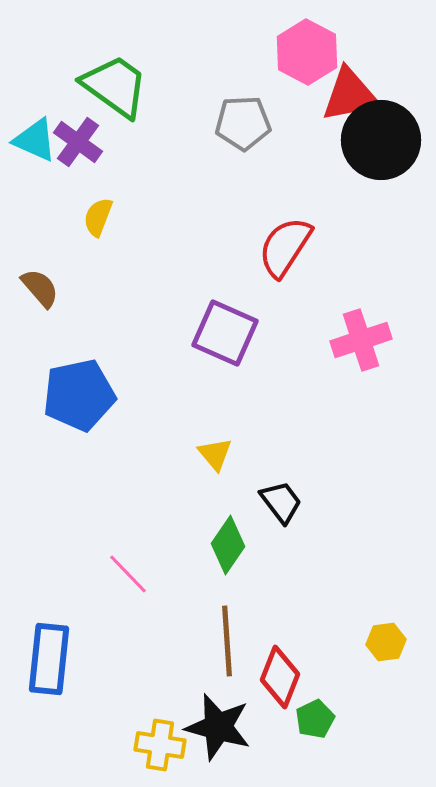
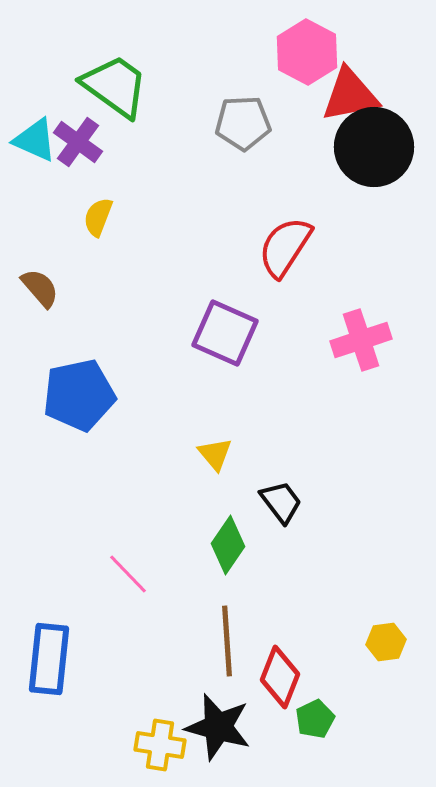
black circle: moved 7 px left, 7 px down
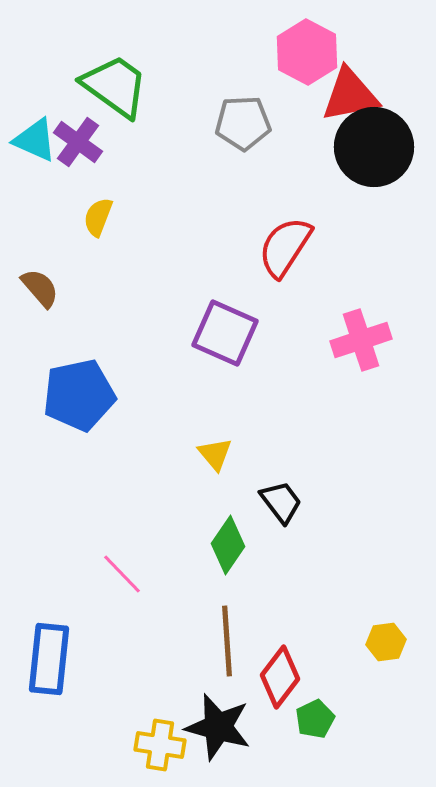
pink line: moved 6 px left
red diamond: rotated 16 degrees clockwise
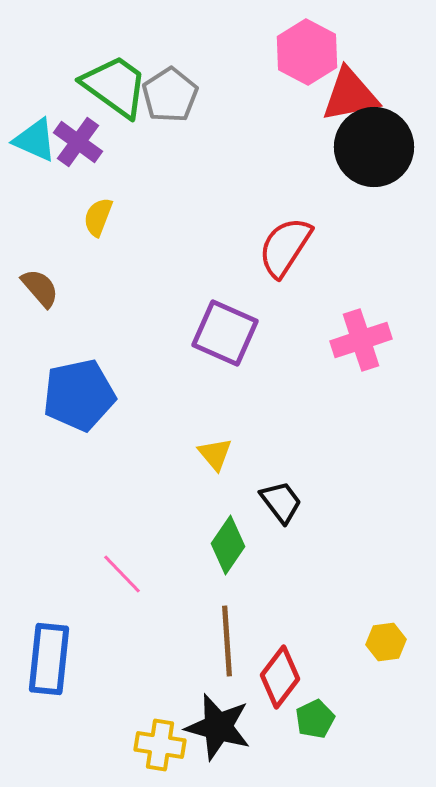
gray pentagon: moved 73 px left, 28 px up; rotated 30 degrees counterclockwise
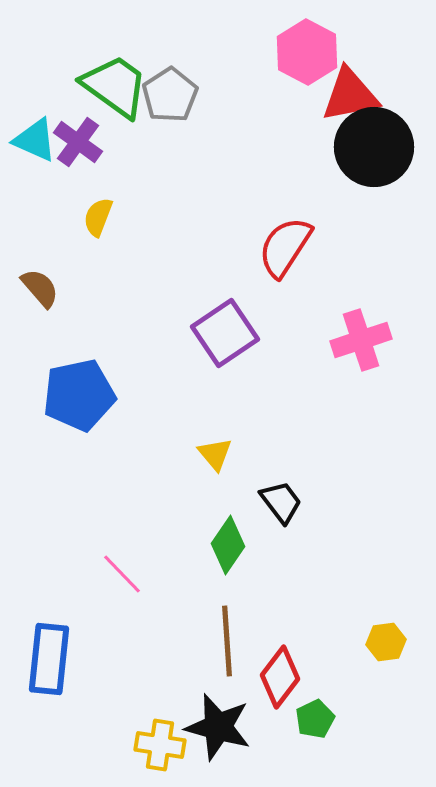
purple square: rotated 32 degrees clockwise
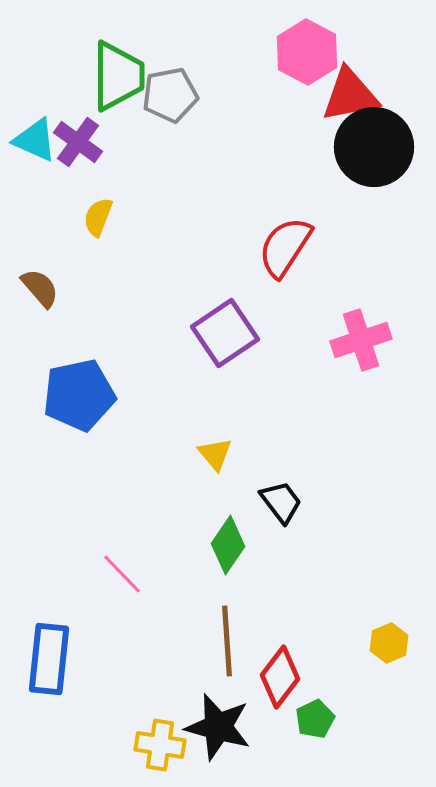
green trapezoid: moved 3 px right, 10 px up; rotated 54 degrees clockwise
gray pentagon: rotated 22 degrees clockwise
yellow hexagon: moved 3 px right, 1 px down; rotated 15 degrees counterclockwise
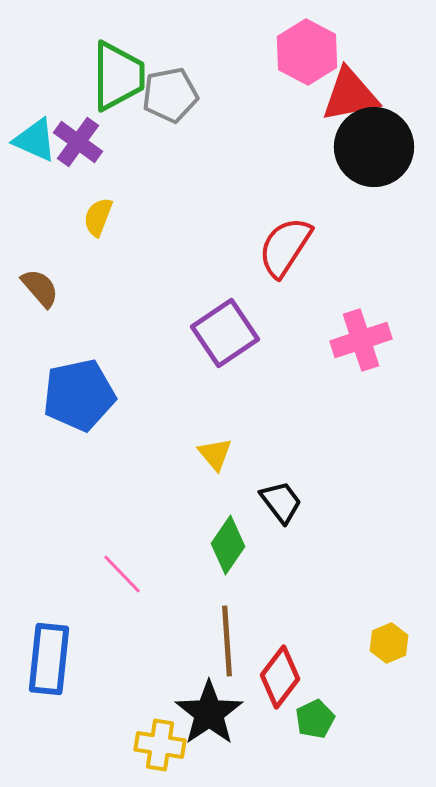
black star: moved 9 px left, 14 px up; rotated 22 degrees clockwise
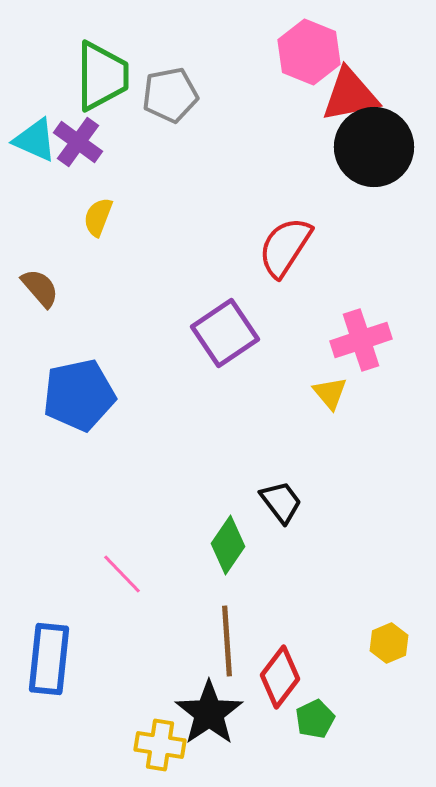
pink hexagon: moved 2 px right; rotated 6 degrees counterclockwise
green trapezoid: moved 16 px left
yellow triangle: moved 115 px right, 61 px up
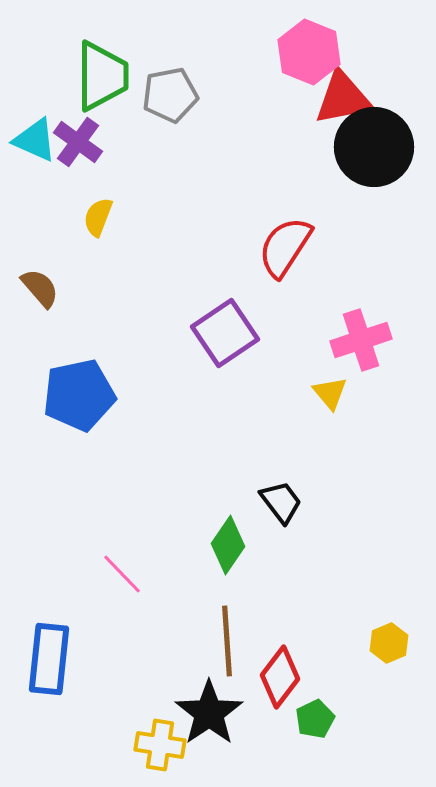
red triangle: moved 7 px left, 3 px down
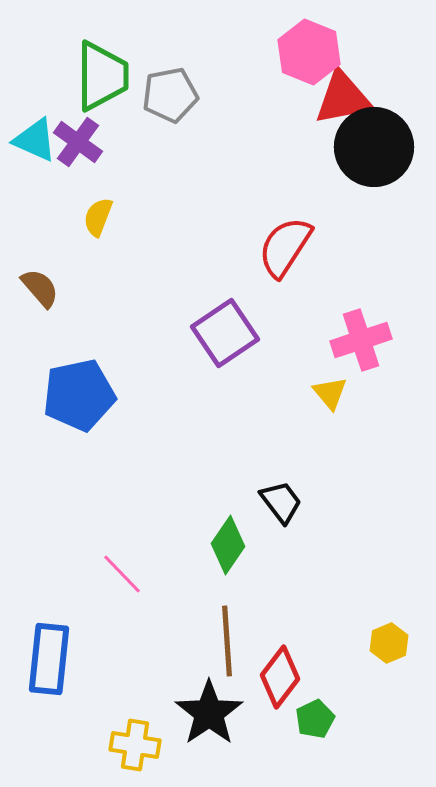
yellow cross: moved 25 px left
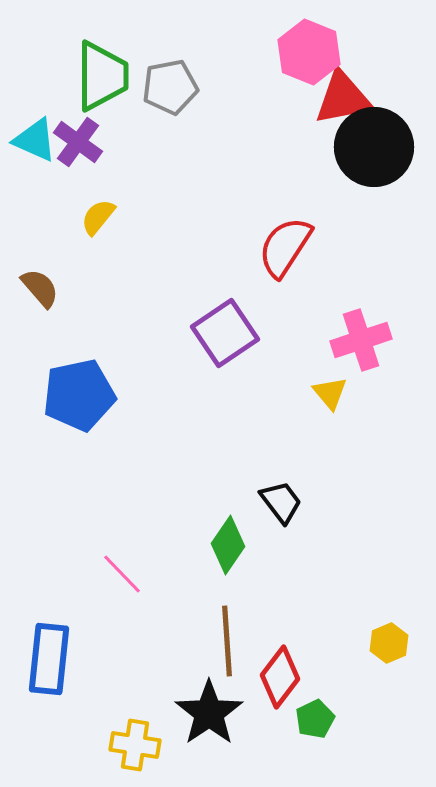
gray pentagon: moved 8 px up
yellow semicircle: rotated 18 degrees clockwise
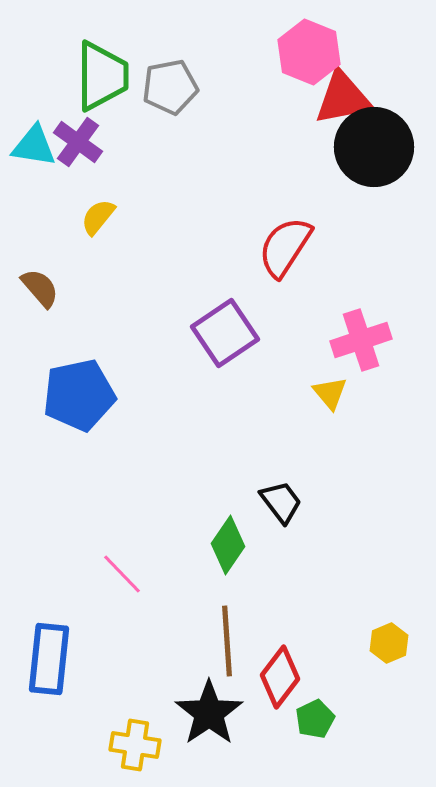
cyan triangle: moved 1 px left, 6 px down; rotated 15 degrees counterclockwise
